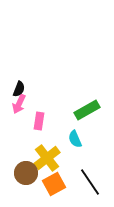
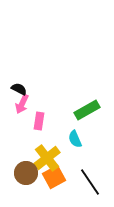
black semicircle: rotated 84 degrees counterclockwise
pink arrow: moved 3 px right
orange square: moved 7 px up
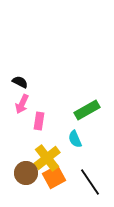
black semicircle: moved 1 px right, 7 px up
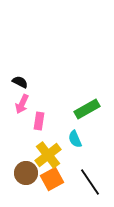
green rectangle: moved 1 px up
yellow cross: moved 1 px right, 3 px up
orange square: moved 2 px left, 2 px down
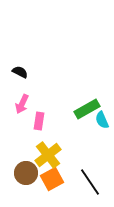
black semicircle: moved 10 px up
cyan semicircle: moved 27 px right, 19 px up
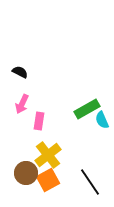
orange square: moved 4 px left, 1 px down
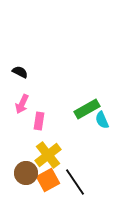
black line: moved 15 px left
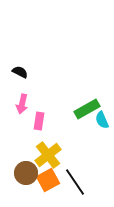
pink arrow: rotated 12 degrees counterclockwise
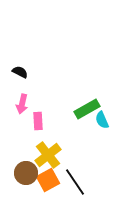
pink rectangle: moved 1 px left; rotated 12 degrees counterclockwise
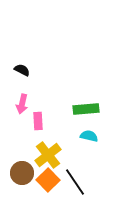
black semicircle: moved 2 px right, 2 px up
green rectangle: moved 1 px left; rotated 25 degrees clockwise
cyan semicircle: moved 13 px left, 16 px down; rotated 126 degrees clockwise
brown circle: moved 4 px left
orange square: rotated 15 degrees counterclockwise
